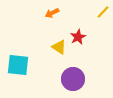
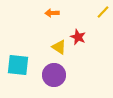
orange arrow: rotated 24 degrees clockwise
red star: rotated 21 degrees counterclockwise
purple circle: moved 19 px left, 4 px up
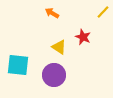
orange arrow: rotated 32 degrees clockwise
red star: moved 5 px right
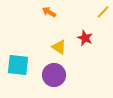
orange arrow: moved 3 px left, 1 px up
red star: moved 2 px right, 1 px down
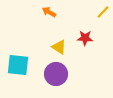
red star: rotated 21 degrees counterclockwise
purple circle: moved 2 px right, 1 px up
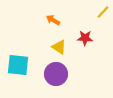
orange arrow: moved 4 px right, 8 px down
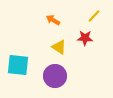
yellow line: moved 9 px left, 4 px down
purple circle: moved 1 px left, 2 px down
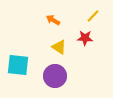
yellow line: moved 1 px left
